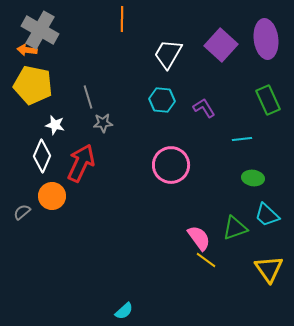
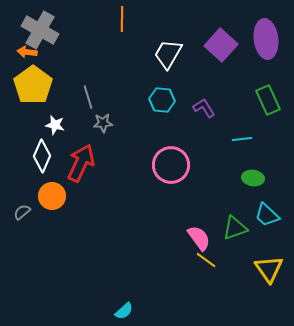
orange arrow: moved 2 px down
yellow pentagon: rotated 24 degrees clockwise
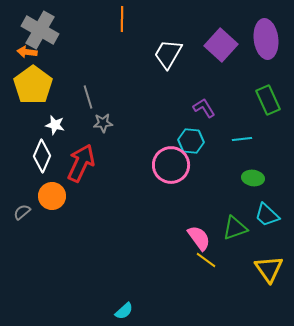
cyan hexagon: moved 29 px right, 41 px down
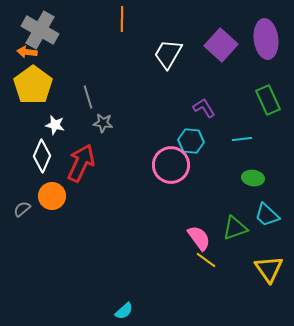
gray star: rotated 12 degrees clockwise
gray semicircle: moved 3 px up
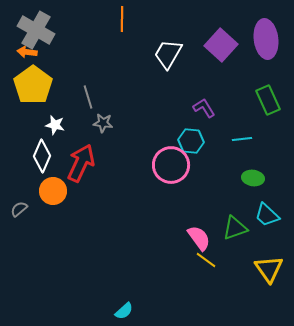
gray cross: moved 4 px left
orange circle: moved 1 px right, 5 px up
gray semicircle: moved 3 px left
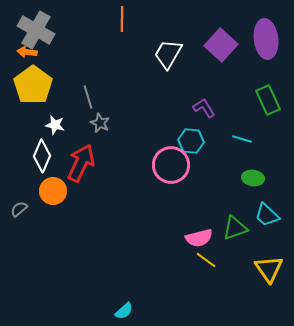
gray star: moved 3 px left; rotated 18 degrees clockwise
cyan line: rotated 24 degrees clockwise
pink semicircle: rotated 112 degrees clockwise
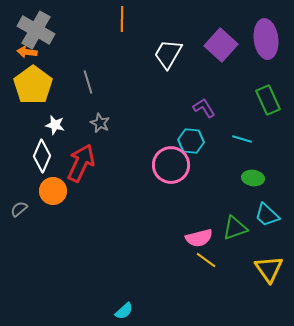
gray line: moved 15 px up
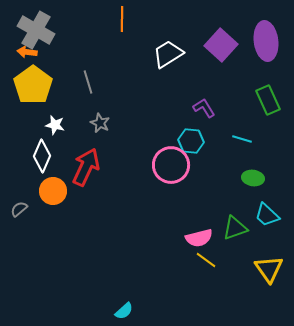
purple ellipse: moved 2 px down
white trapezoid: rotated 28 degrees clockwise
red arrow: moved 5 px right, 4 px down
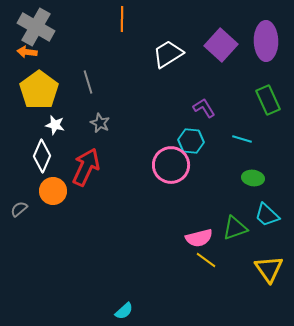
gray cross: moved 3 px up
purple ellipse: rotated 6 degrees clockwise
yellow pentagon: moved 6 px right, 5 px down
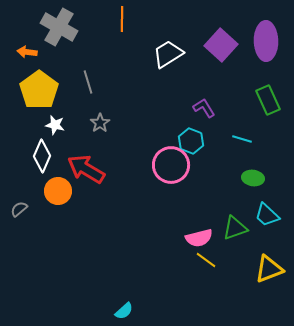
gray cross: moved 23 px right
gray star: rotated 12 degrees clockwise
cyan hexagon: rotated 15 degrees clockwise
red arrow: moved 2 px down; rotated 84 degrees counterclockwise
orange circle: moved 5 px right
yellow triangle: rotated 44 degrees clockwise
